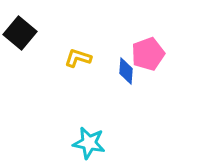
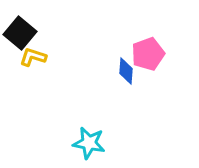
yellow L-shape: moved 45 px left, 1 px up
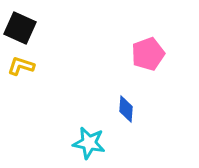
black square: moved 5 px up; rotated 16 degrees counterclockwise
yellow L-shape: moved 12 px left, 9 px down
blue diamond: moved 38 px down
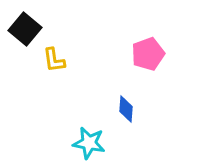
black square: moved 5 px right, 1 px down; rotated 16 degrees clockwise
yellow L-shape: moved 33 px right, 6 px up; rotated 116 degrees counterclockwise
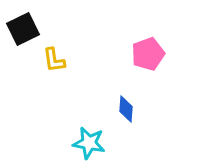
black square: moved 2 px left; rotated 24 degrees clockwise
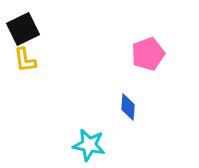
yellow L-shape: moved 29 px left
blue diamond: moved 2 px right, 2 px up
cyan star: moved 2 px down
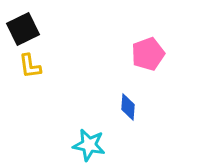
yellow L-shape: moved 5 px right, 6 px down
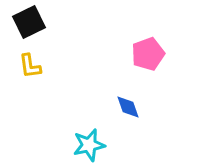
black square: moved 6 px right, 7 px up
blue diamond: rotated 24 degrees counterclockwise
cyan star: rotated 24 degrees counterclockwise
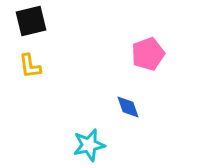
black square: moved 2 px right, 1 px up; rotated 12 degrees clockwise
